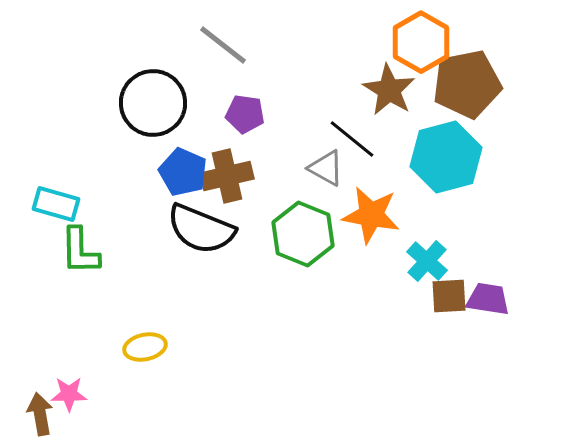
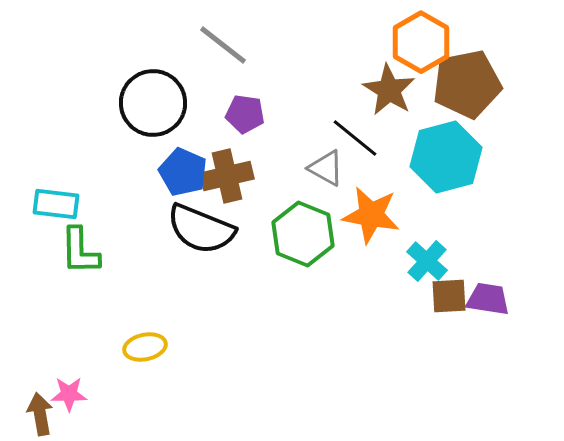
black line: moved 3 px right, 1 px up
cyan rectangle: rotated 9 degrees counterclockwise
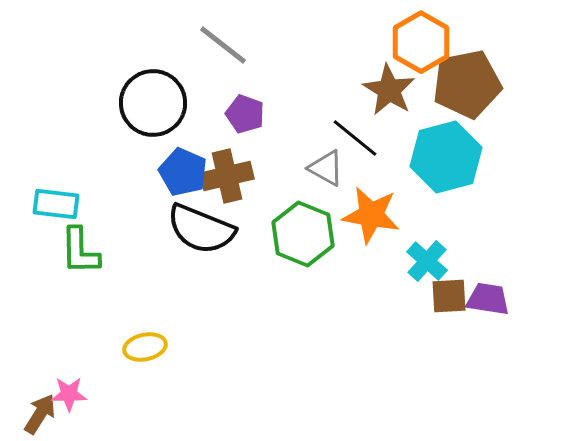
purple pentagon: rotated 12 degrees clockwise
brown arrow: rotated 42 degrees clockwise
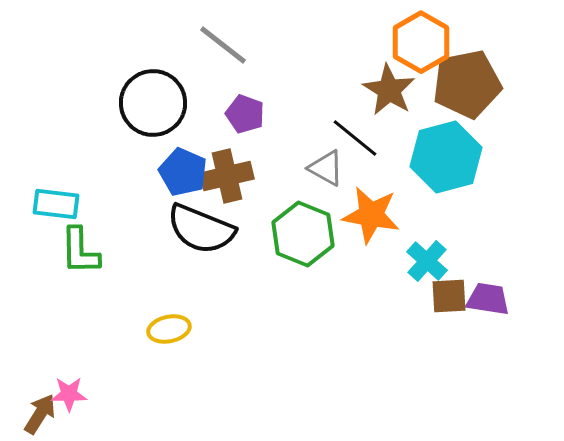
yellow ellipse: moved 24 px right, 18 px up
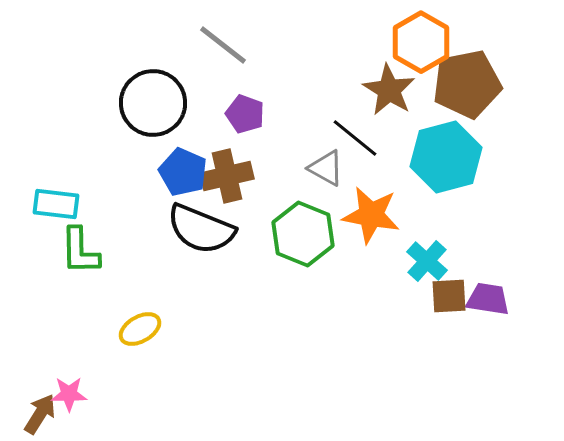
yellow ellipse: moved 29 px left; rotated 18 degrees counterclockwise
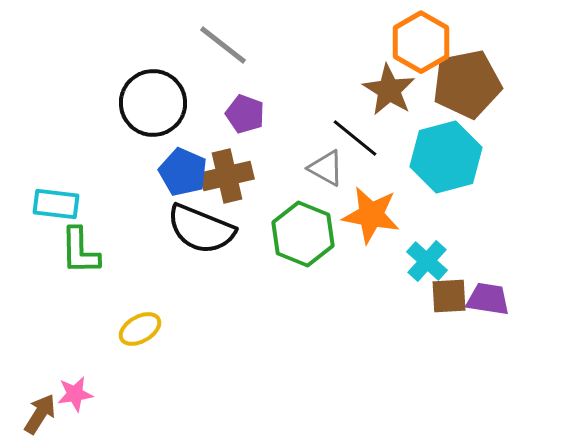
pink star: moved 6 px right; rotated 9 degrees counterclockwise
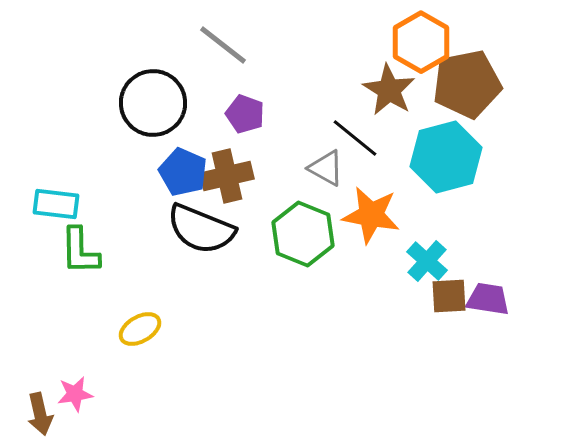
brown arrow: rotated 135 degrees clockwise
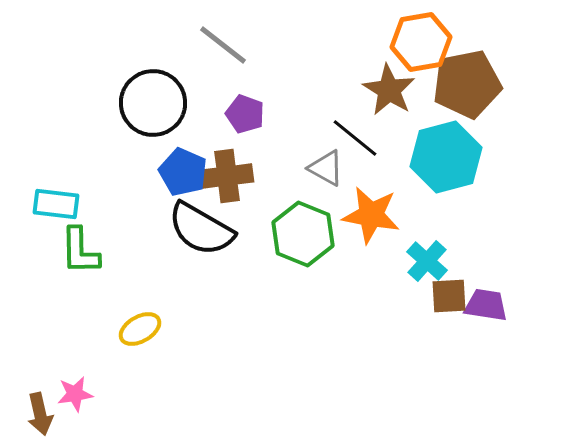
orange hexagon: rotated 20 degrees clockwise
brown cross: rotated 6 degrees clockwise
black semicircle: rotated 8 degrees clockwise
purple trapezoid: moved 2 px left, 6 px down
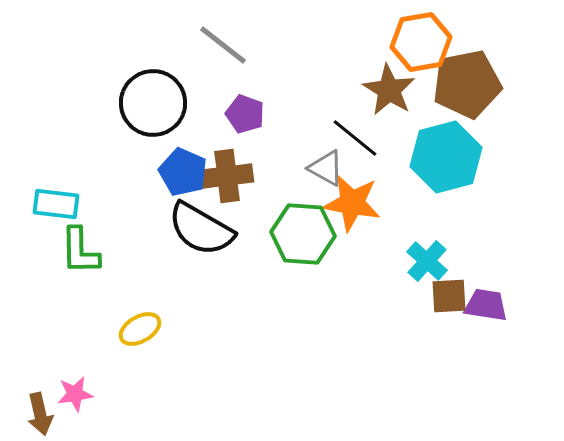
orange star: moved 19 px left, 12 px up
green hexagon: rotated 18 degrees counterclockwise
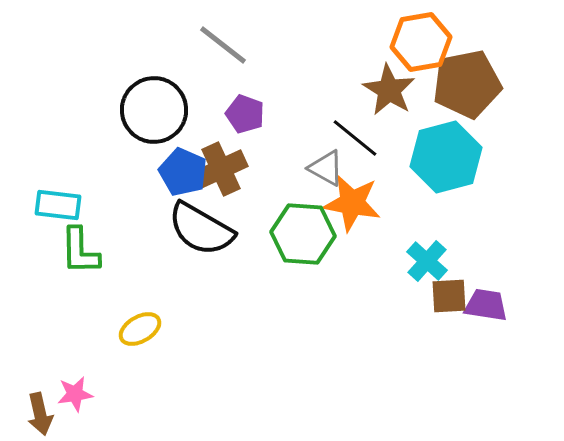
black circle: moved 1 px right, 7 px down
brown cross: moved 6 px left, 7 px up; rotated 18 degrees counterclockwise
cyan rectangle: moved 2 px right, 1 px down
